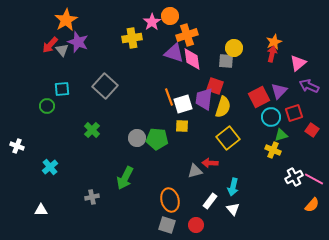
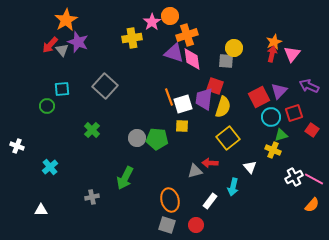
pink triangle at (298, 63): moved 6 px left, 9 px up; rotated 12 degrees counterclockwise
white triangle at (233, 209): moved 17 px right, 42 px up
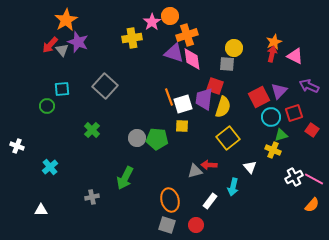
pink triangle at (292, 54): moved 3 px right, 2 px down; rotated 42 degrees counterclockwise
gray square at (226, 61): moved 1 px right, 3 px down
red arrow at (210, 163): moved 1 px left, 2 px down
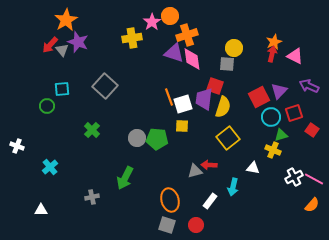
white triangle at (250, 167): moved 3 px right, 1 px down; rotated 40 degrees counterclockwise
